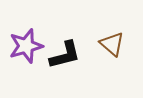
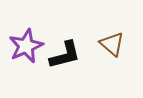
purple star: rotated 8 degrees counterclockwise
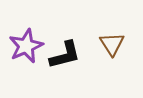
brown triangle: rotated 16 degrees clockwise
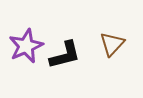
brown triangle: rotated 16 degrees clockwise
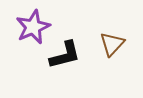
purple star: moved 7 px right, 19 px up
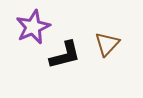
brown triangle: moved 5 px left
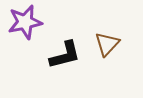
purple star: moved 8 px left, 5 px up; rotated 12 degrees clockwise
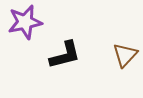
brown triangle: moved 18 px right, 11 px down
